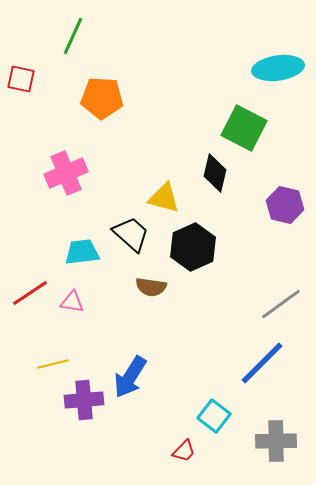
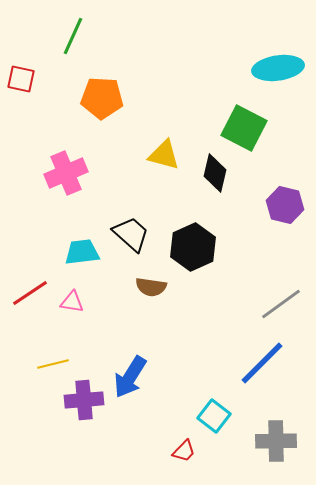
yellow triangle: moved 43 px up
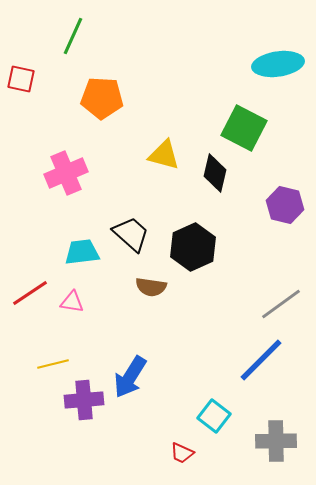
cyan ellipse: moved 4 px up
blue line: moved 1 px left, 3 px up
red trapezoid: moved 2 px left, 2 px down; rotated 70 degrees clockwise
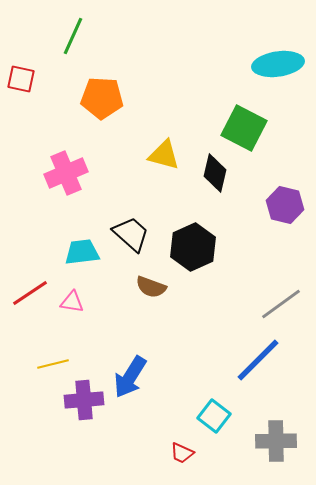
brown semicircle: rotated 12 degrees clockwise
blue line: moved 3 px left
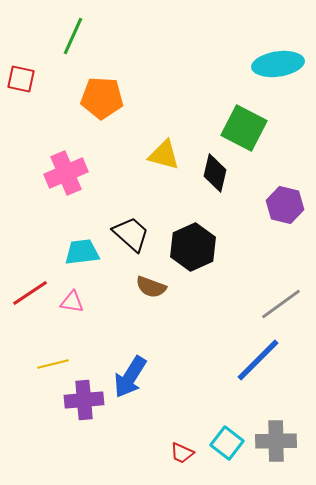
cyan square: moved 13 px right, 27 px down
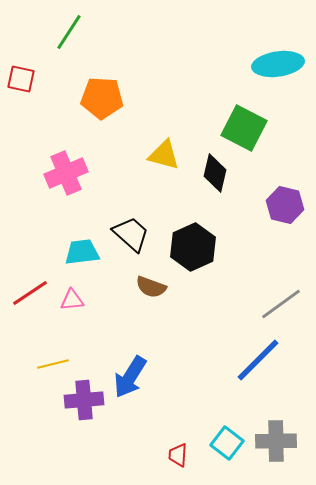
green line: moved 4 px left, 4 px up; rotated 9 degrees clockwise
pink triangle: moved 2 px up; rotated 15 degrees counterclockwise
red trapezoid: moved 4 px left, 2 px down; rotated 70 degrees clockwise
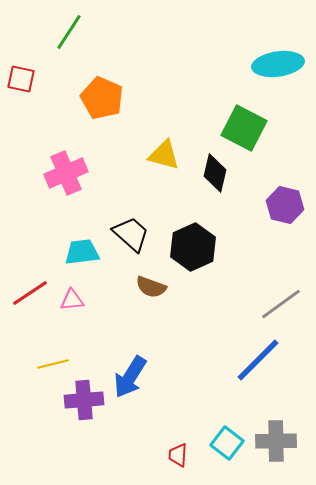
orange pentagon: rotated 21 degrees clockwise
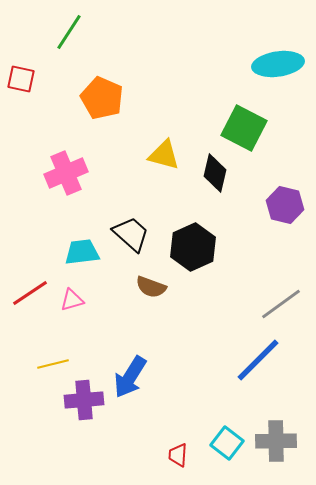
pink triangle: rotated 10 degrees counterclockwise
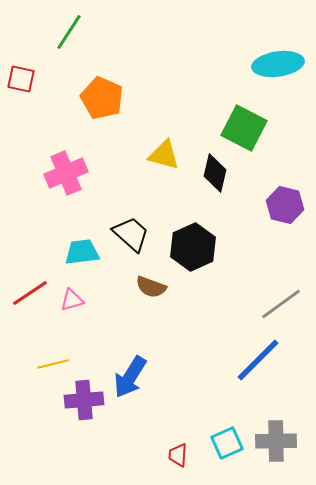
cyan square: rotated 28 degrees clockwise
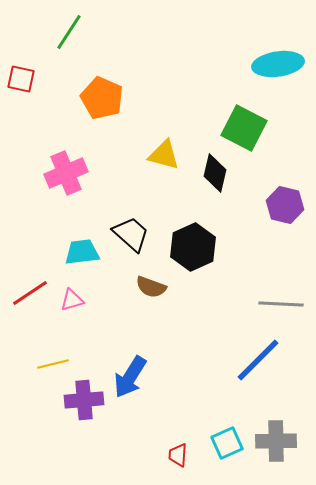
gray line: rotated 39 degrees clockwise
